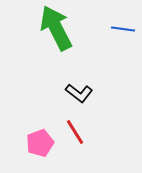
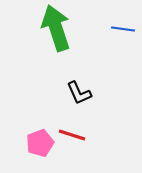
green arrow: rotated 9 degrees clockwise
black L-shape: rotated 28 degrees clockwise
red line: moved 3 px left, 3 px down; rotated 40 degrees counterclockwise
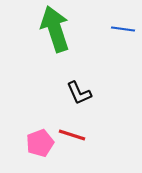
green arrow: moved 1 px left, 1 px down
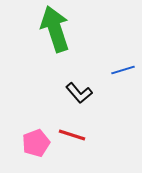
blue line: moved 41 px down; rotated 25 degrees counterclockwise
black L-shape: rotated 16 degrees counterclockwise
pink pentagon: moved 4 px left
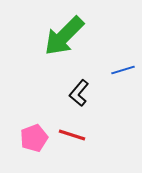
green arrow: moved 9 px right, 7 px down; rotated 117 degrees counterclockwise
black L-shape: rotated 80 degrees clockwise
pink pentagon: moved 2 px left, 5 px up
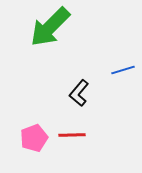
green arrow: moved 14 px left, 9 px up
red line: rotated 20 degrees counterclockwise
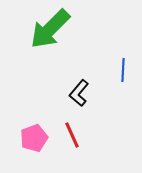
green arrow: moved 2 px down
blue line: rotated 70 degrees counterclockwise
red line: rotated 68 degrees clockwise
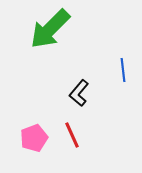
blue line: rotated 10 degrees counterclockwise
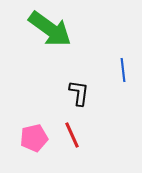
green arrow: rotated 99 degrees counterclockwise
black L-shape: rotated 148 degrees clockwise
pink pentagon: rotated 8 degrees clockwise
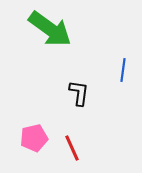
blue line: rotated 15 degrees clockwise
red line: moved 13 px down
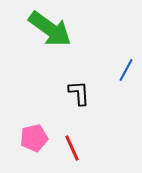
blue line: moved 3 px right; rotated 20 degrees clockwise
black L-shape: rotated 12 degrees counterclockwise
